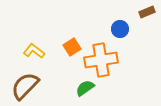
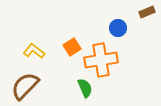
blue circle: moved 2 px left, 1 px up
green semicircle: rotated 102 degrees clockwise
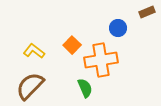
orange square: moved 2 px up; rotated 12 degrees counterclockwise
brown semicircle: moved 5 px right
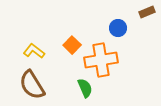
brown semicircle: moved 2 px right, 1 px up; rotated 76 degrees counterclockwise
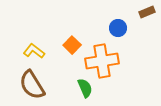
orange cross: moved 1 px right, 1 px down
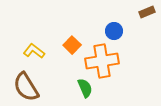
blue circle: moved 4 px left, 3 px down
brown semicircle: moved 6 px left, 2 px down
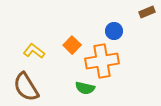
green semicircle: rotated 126 degrees clockwise
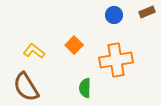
blue circle: moved 16 px up
orange square: moved 2 px right
orange cross: moved 14 px right, 1 px up
green semicircle: rotated 78 degrees clockwise
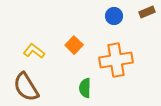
blue circle: moved 1 px down
